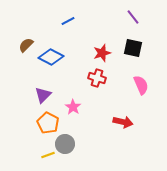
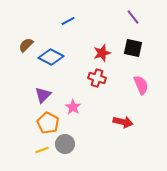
yellow line: moved 6 px left, 5 px up
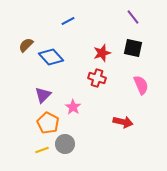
blue diamond: rotated 20 degrees clockwise
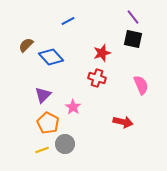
black square: moved 9 px up
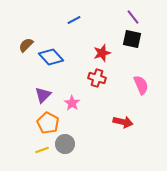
blue line: moved 6 px right, 1 px up
black square: moved 1 px left
pink star: moved 1 px left, 4 px up
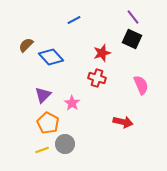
black square: rotated 12 degrees clockwise
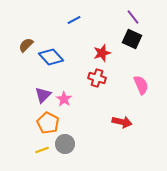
pink star: moved 8 px left, 4 px up
red arrow: moved 1 px left
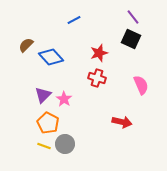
black square: moved 1 px left
red star: moved 3 px left
yellow line: moved 2 px right, 4 px up; rotated 40 degrees clockwise
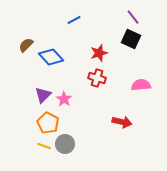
pink semicircle: rotated 72 degrees counterclockwise
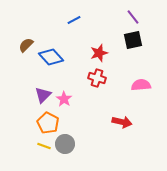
black square: moved 2 px right, 1 px down; rotated 36 degrees counterclockwise
